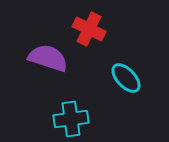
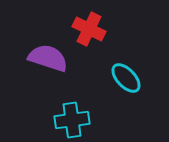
cyan cross: moved 1 px right, 1 px down
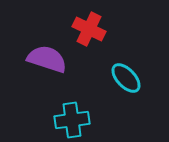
purple semicircle: moved 1 px left, 1 px down
